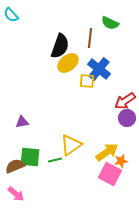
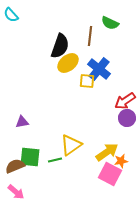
brown line: moved 2 px up
pink arrow: moved 2 px up
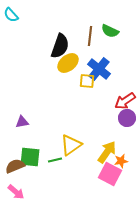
green semicircle: moved 8 px down
yellow arrow: rotated 20 degrees counterclockwise
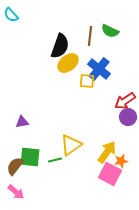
purple circle: moved 1 px right, 1 px up
brown semicircle: rotated 30 degrees counterclockwise
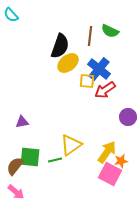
red arrow: moved 20 px left, 11 px up
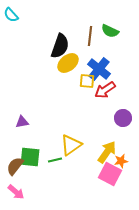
purple circle: moved 5 px left, 1 px down
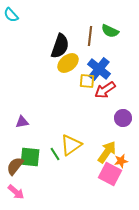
green line: moved 6 px up; rotated 72 degrees clockwise
